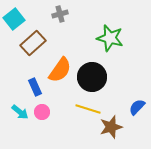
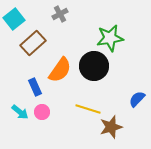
gray cross: rotated 14 degrees counterclockwise
green star: rotated 24 degrees counterclockwise
black circle: moved 2 px right, 11 px up
blue semicircle: moved 8 px up
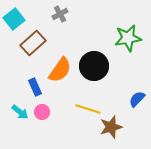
green star: moved 18 px right
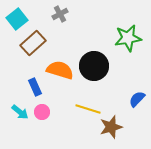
cyan square: moved 3 px right
orange semicircle: rotated 108 degrees counterclockwise
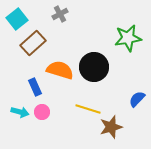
black circle: moved 1 px down
cyan arrow: rotated 24 degrees counterclockwise
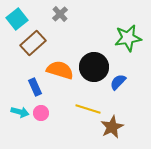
gray cross: rotated 14 degrees counterclockwise
blue semicircle: moved 19 px left, 17 px up
pink circle: moved 1 px left, 1 px down
brown star: moved 1 px right; rotated 10 degrees counterclockwise
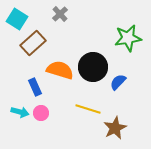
cyan square: rotated 20 degrees counterclockwise
black circle: moved 1 px left
brown star: moved 3 px right, 1 px down
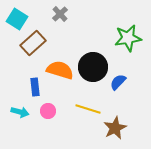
blue rectangle: rotated 18 degrees clockwise
pink circle: moved 7 px right, 2 px up
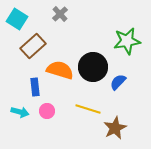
green star: moved 1 px left, 3 px down
brown rectangle: moved 3 px down
pink circle: moved 1 px left
